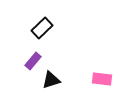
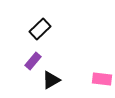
black rectangle: moved 2 px left, 1 px down
black triangle: rotated 12 degrees counterclockwise
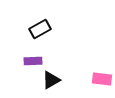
black rectangle: rotated 15 degrees clockwise
purple rectangle: rotated 48 degrees clockwise
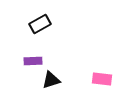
black rectangle: moved 5 px up
black triangle: rotated 12 degrees clockwise
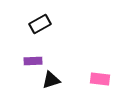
pink rectangle: moved 2 px left
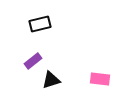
black rectangle: rotated 15 degrees clockwise
purple rectangle: rotated 36 degrees counterclockwise
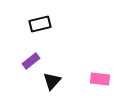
purple rectangle: moved 2 px left
black triangle: moved 1 px right, 1 px down; rotated 30 degrees counterclockwise
